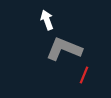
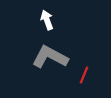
gray L-shape: moved 14 px left, 8 px down; rotated 6 degrees clockwise
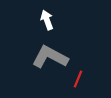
red line: moved 6 px left, 4 px down
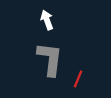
gray L-shape: moved 2 px down; rotated 69 degrees clockwise
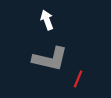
gray L-shape: rotated 96 degrees clockwise
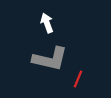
white arrow: moved 3 px down
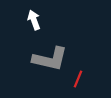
white arrow: moved 13 px left, 3 px up
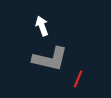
white arrow: moved 8 px right, 6 px down
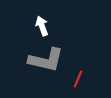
gray L-shape: moved 4 px left, 1 px down
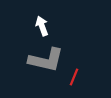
red line: moved 4 px left, 2 px up
